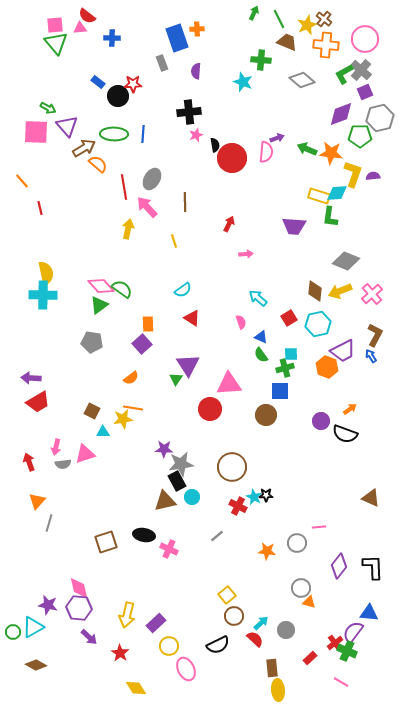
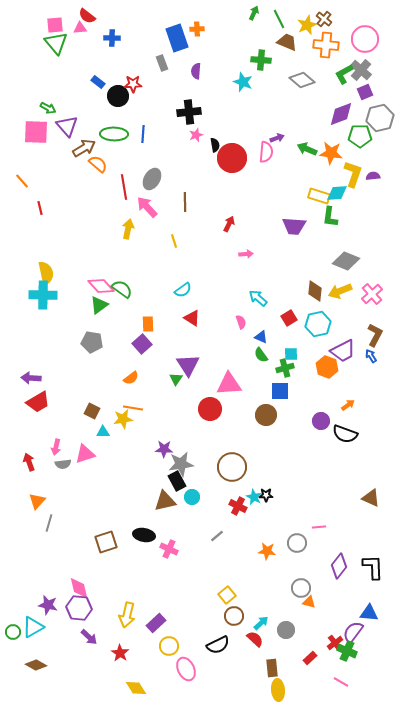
orange arrow at (350, 409): moved 2 px left, 4 px up
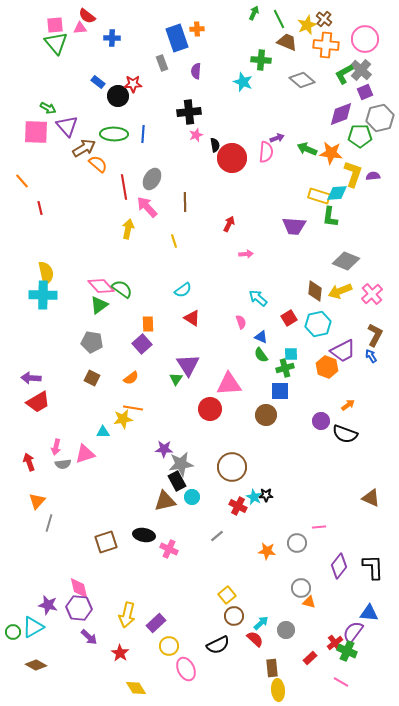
brown square at (92, 411): moved 33 px up
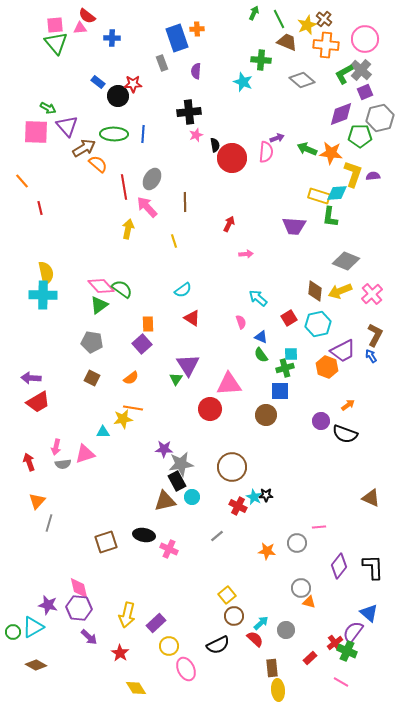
blue triangle at (369, 613): rotated 36 degrees clockwise
